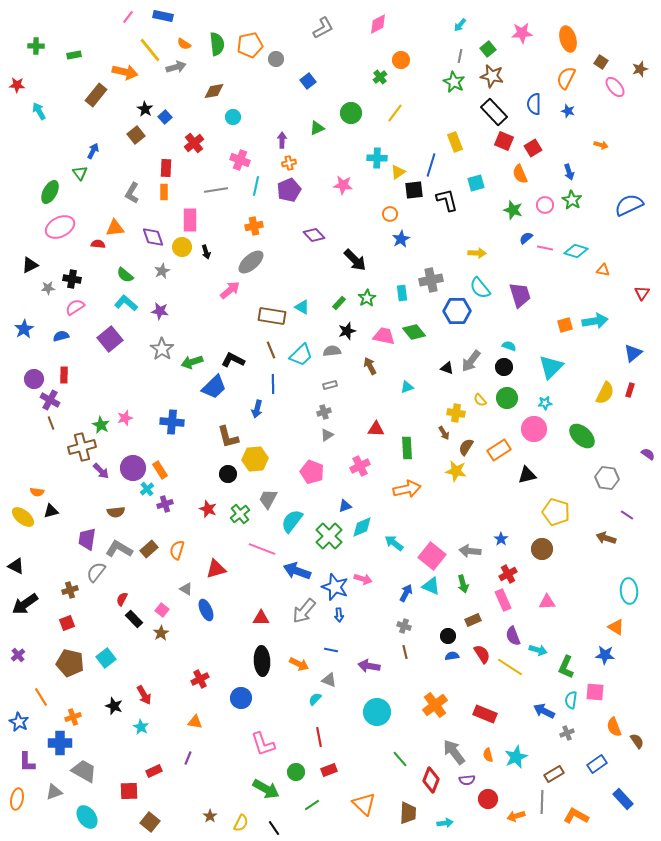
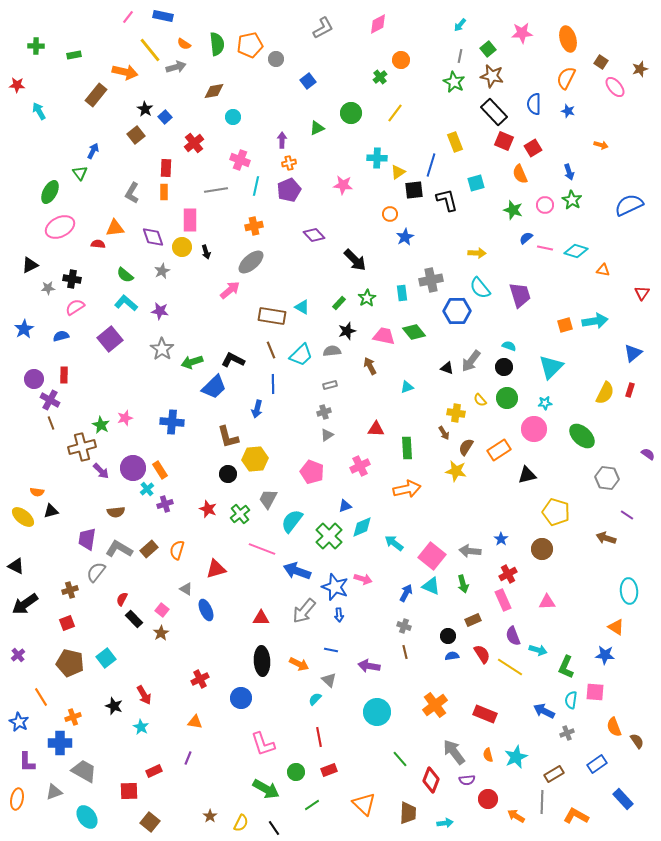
blue star at (401, 239): moved 4 px right, 2 px up
gray triangle at (329, 680): rotated 21 degrees clockwise
orange arrow at (516, 816): rotated 48 degrees clockwise
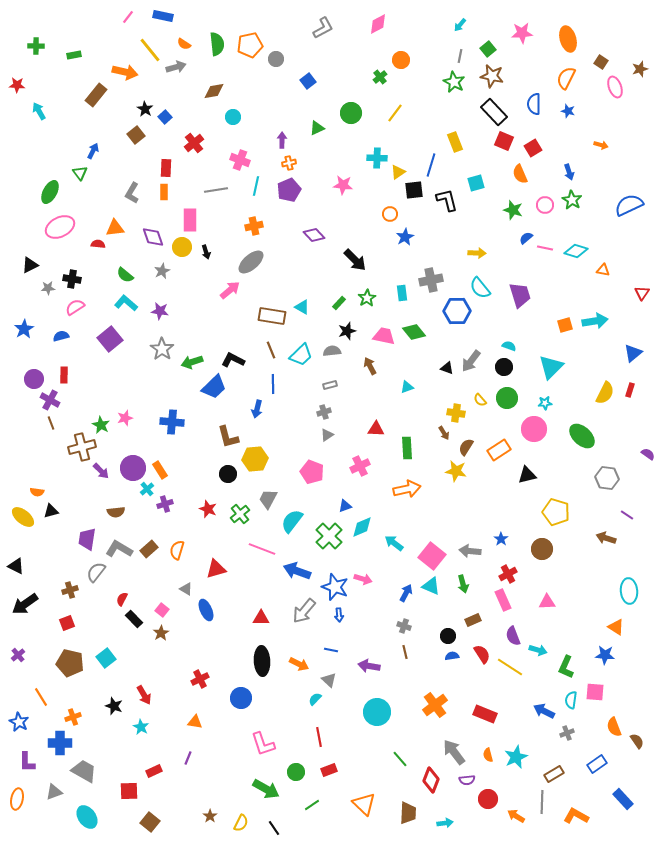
pink ellipse at (615, 87): rotated 20 degrees clockwise
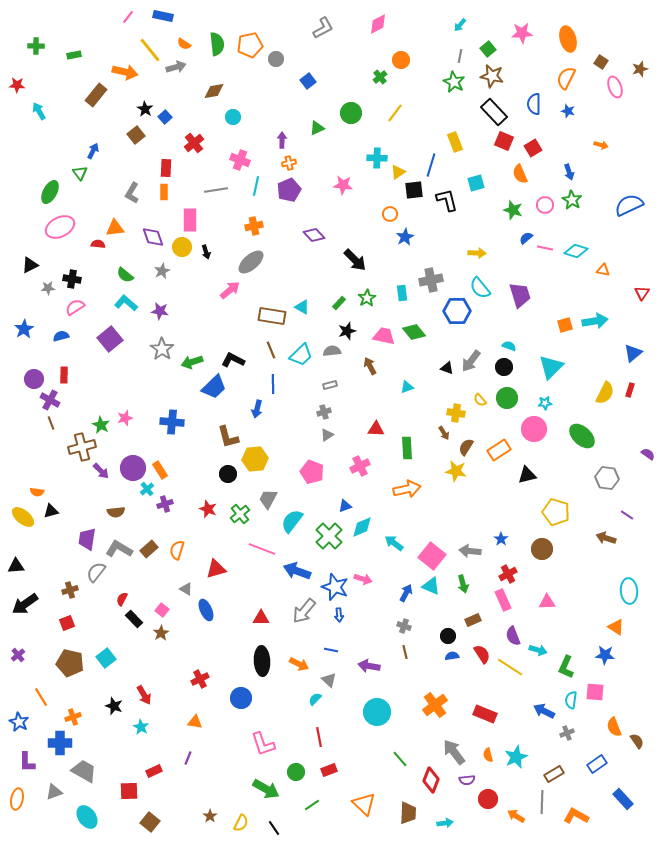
black triangle at (16, 566): rotated 30 degrees counterclockwise
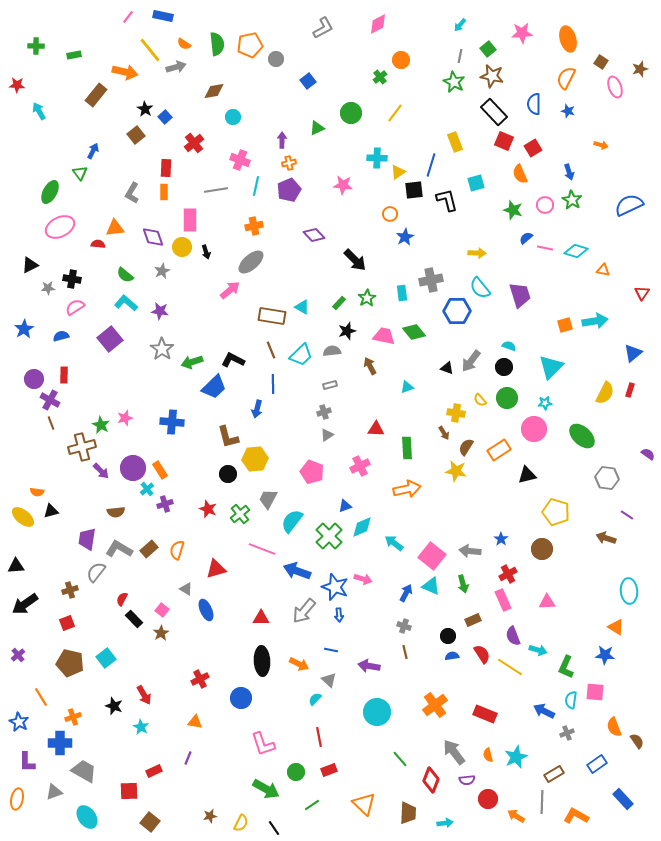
brown star at (210, 816): rotated 24 degrees clockwise
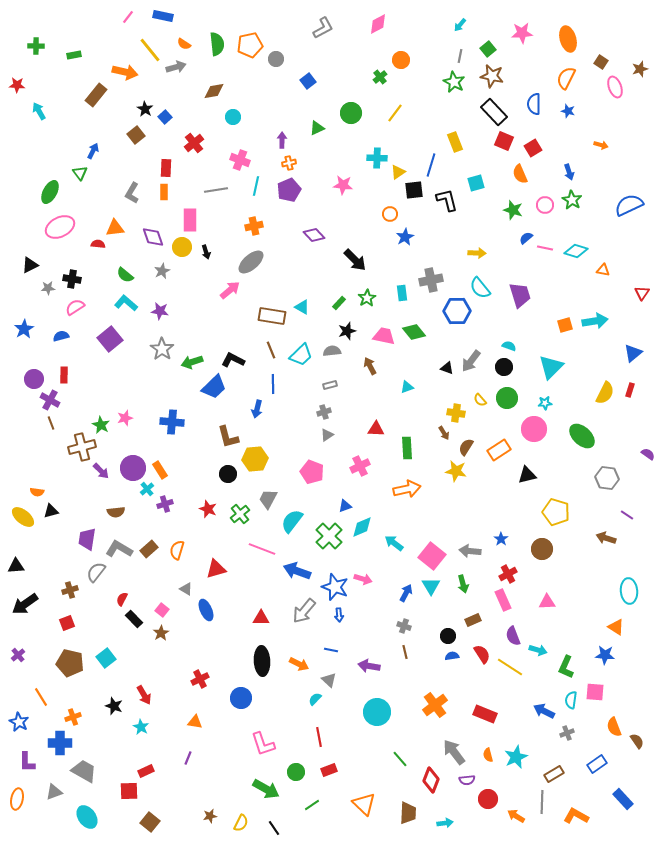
cyan triangle at (431, 586): rotated 36 degrees clockwise
red rectangle at (154, 771): moved 8 px left
